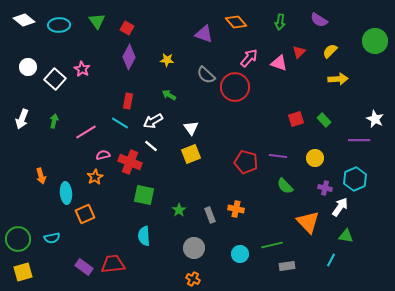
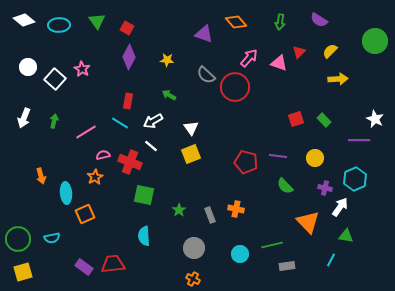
white arrow at (22, 119): moved 2 px right, 1 px up
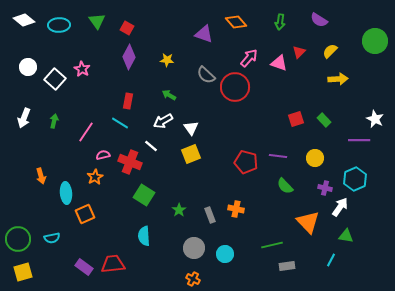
white arrow at (153, 121): moved 10 px right
pink line at (86, 132): rotated 25 degrees counterclockwise
green square at (144, 195): rotated 20 degrees clockwise
cyan circle at (240, 254): moved 15 px left
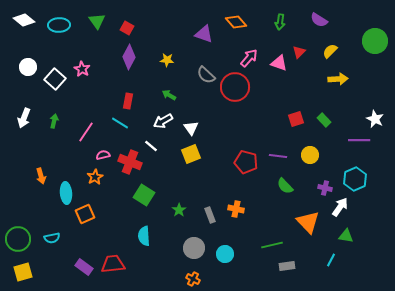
yellow circle at (315, 158): moved 5 px left, 3 px up
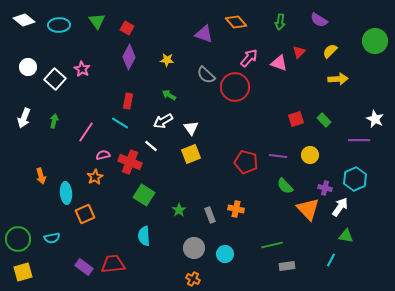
orange triangle at (308, 222): moved 13 px up
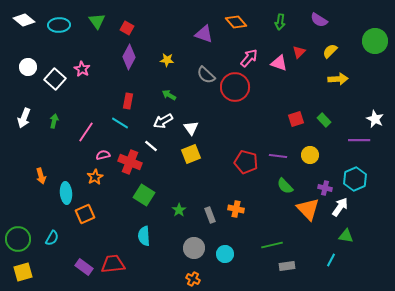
cyan semicircle at (52, 238): rotated 49 degrees counterclockwise
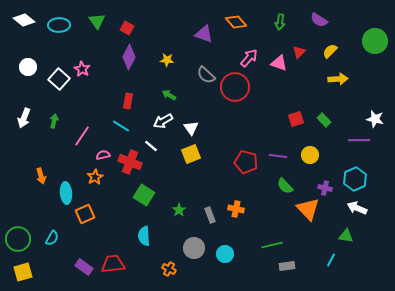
white square at (55, 79): moved 4 px right
white star at (375, 119): rotated 12 degrees counterclockwise
cyan line at (120, 123): moved 1 px right, 3 px down
pink line at (86, 132): moved 4 px left, 4 px down
white arrow at (340, 207): moved 17 px right, 1 px down; rotated 102 degrees counterclockwise
orange cross at (193, 279): moved 24 px left, 10 px up
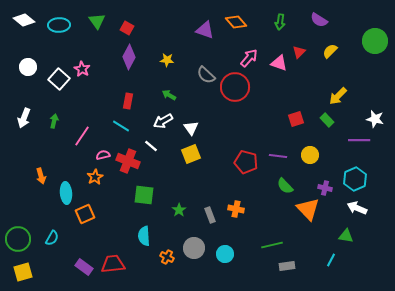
purple triangle at (204, 34): moved 1 px right, 4 px up
yellow arrow at (338, 79): moved 17 px down; rotated 138 degrees clockwise
green rectangle at (324, 120): moved 3 px right
red cross at (130, 162): moved 2 px left, 1 px up
green square at (144, 195): rotated 25 degrees counterclockwise
orange cross at (169, 269): moved 2 px left, 12 px up
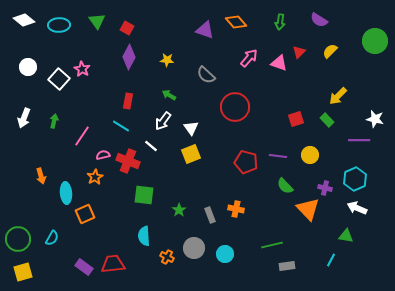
red circle at (235, 87): moved 20 px down
white arrow at (163, 121): rotated 24 degrees counterclockwise
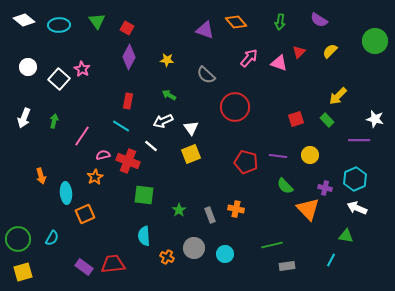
white arrow at (163, 121): rotated 30 degrees clockwise
